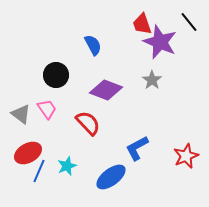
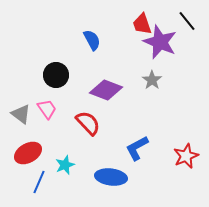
black line: moved 2 px left, 1 px up
blue semicircle: moved 1 px left, 5 px up
cyan star: moved 2 px left, 1 px up
blue line: moved 11 px down
blue ellipse: rotated 44 degrees clockwise
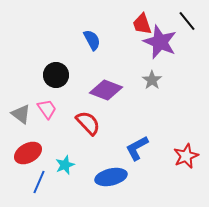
blue ellipse: rotated 20 degrees counterclockwise
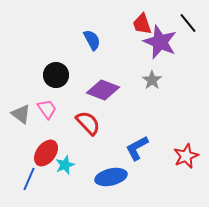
black line: moved 1 px right, 2 px down
purple diamond: moved 3 px left
red ellipse: moved 18 px right; rotated 24 degrees counterclockwise
blue line: moved 10 px left, 3 px up
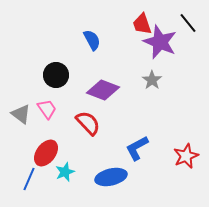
cyan star: moved 7 px down
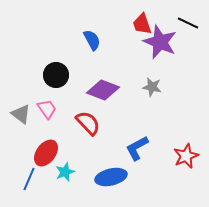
black line: rotated 25 degrees counterclockwise
gray star: moved 7 px down; rotated 24 degrees counterclockwise
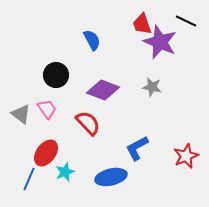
black line: moved 2 px left, 2 px up
